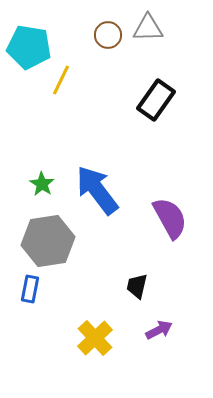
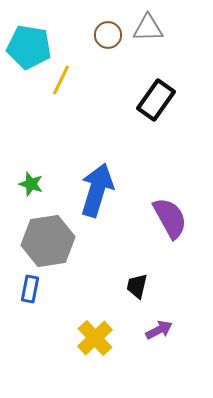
green star: moved 11 px left; rotated 15 degrees counterclockwise
blue arrow: rotated 54 degrees clockwise
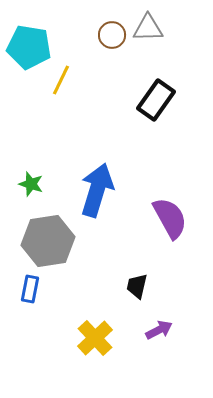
brown circle: moved 4 px right
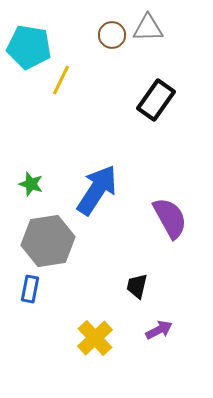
blue arrow: rotated 16 degrees clockwise
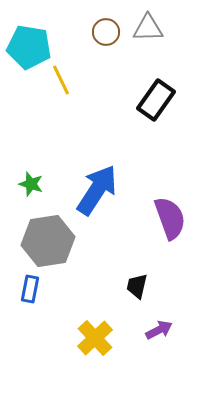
brown circle: moved 6 px left, 3 px up
yellow line: rotated 52 degrees counterclockwise
purple semicircle: rotated 9 degrees clockwise
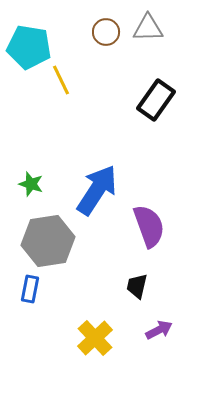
purple semicircle: moved 21 px left, 8 px down
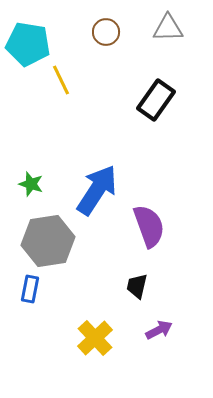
gray triangle: moved 20 px right
cyan pentagon: moved 1 px left, 3 px up
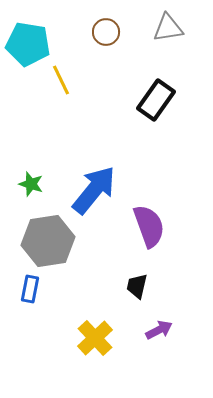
gray triangle: rotated 8 degrees counterclockwise
blue arrow: moved 3 px left; rotated 6 degrees clockwise
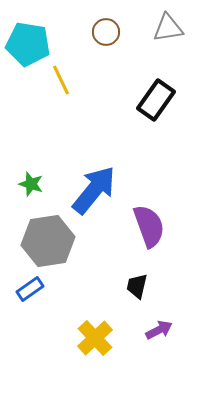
blue rectangle: rotated 44 degrees clockwise
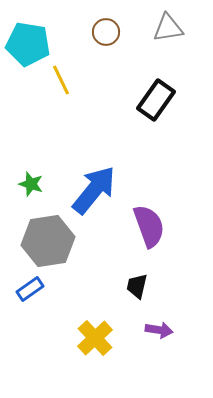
purple arrow: rotated 36 degrees clockwise
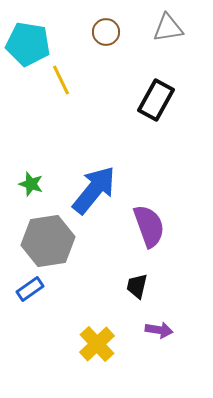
black rectangle: rotated 6 degrees counterclockwise
yellow cross: moved 2 px right, 6 px down
